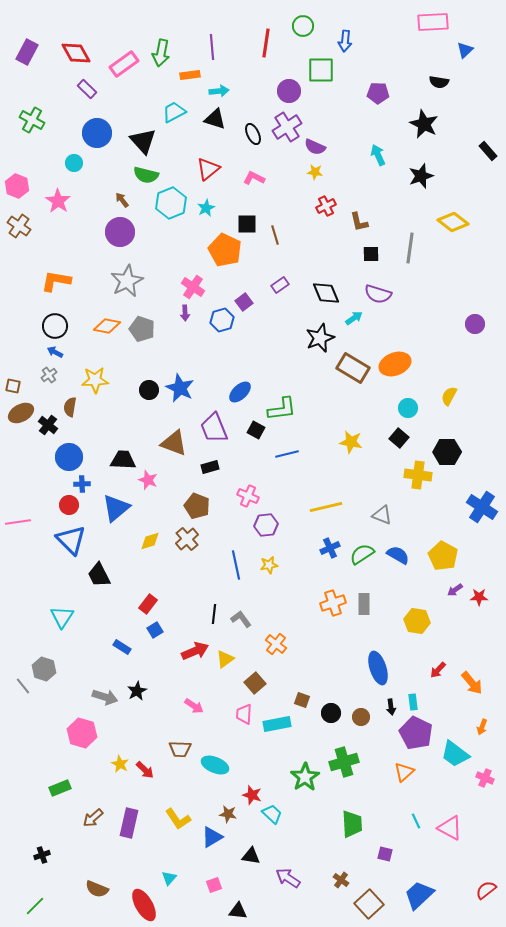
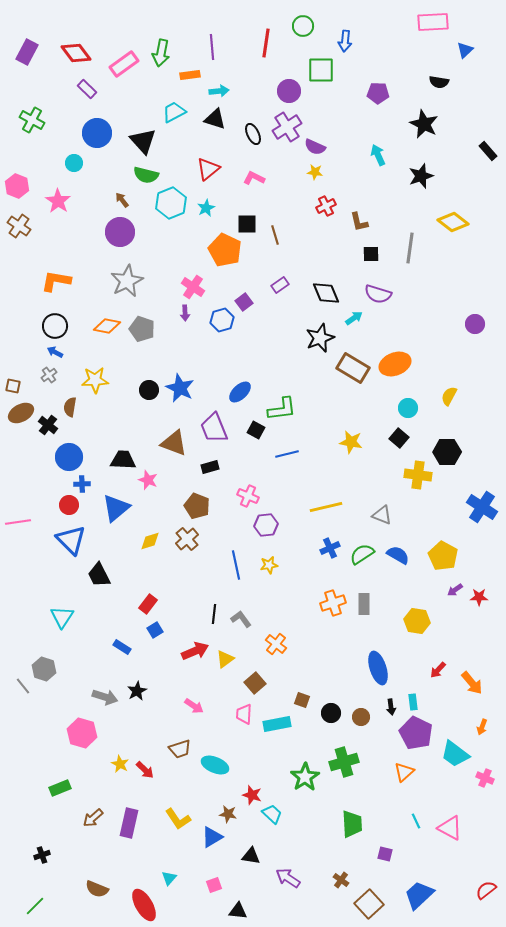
red diamond at (76, 53): rotated 8 degrees counterclockwise
brown trapezoid at (180, 749): rotated 20 degrees counterclockwise
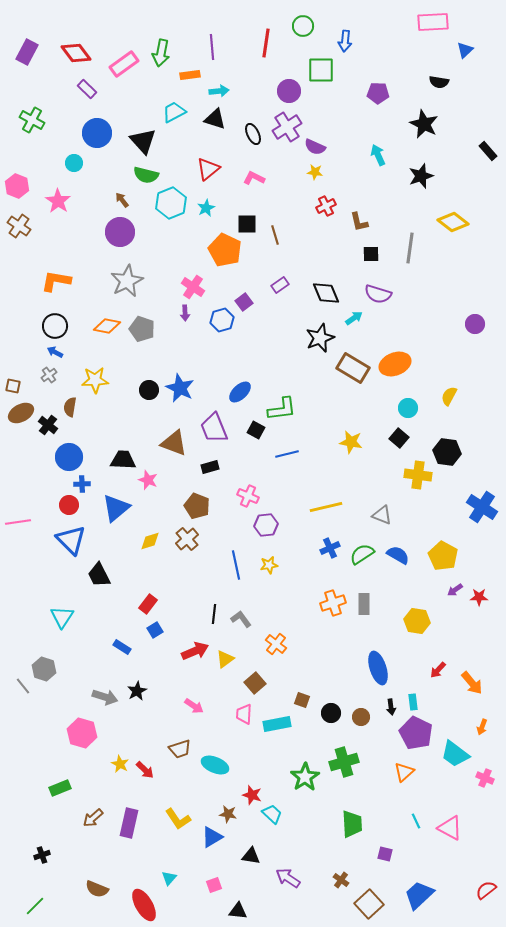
black hexagon at (447, 452): rotated 8 degrees clockwise
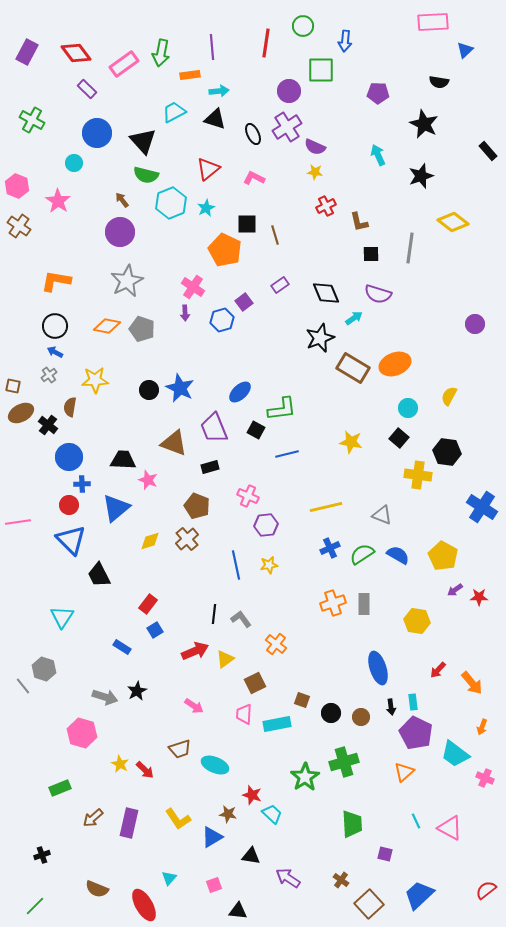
brown square at (255, 683): rotated 15 degrees clockwise
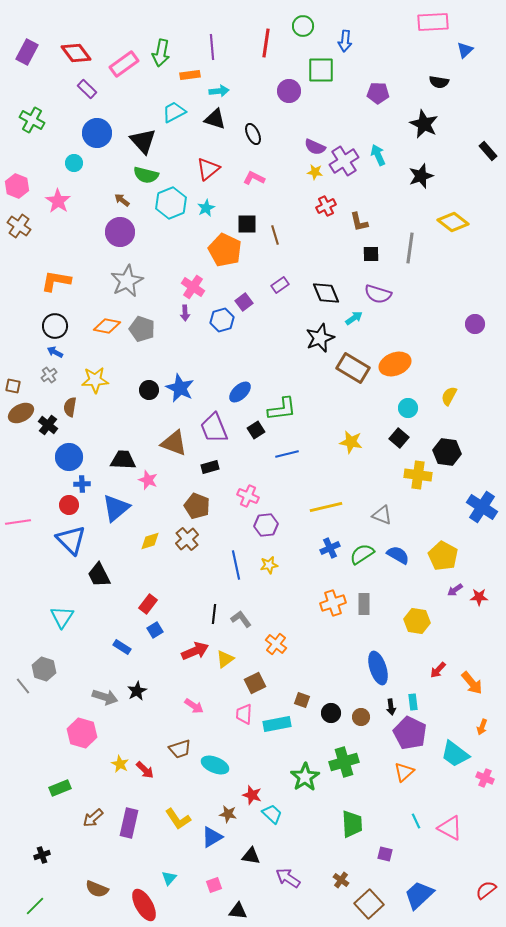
purple cross at (287, 127): moved 57 px right, 34 px down
brown arrow at (122, 200): rotated 14 degrees counterclockwise
black square at (256, 430): rotated 30 degrees clockwise
purple pentagon at (416, 733): moved 6 px left
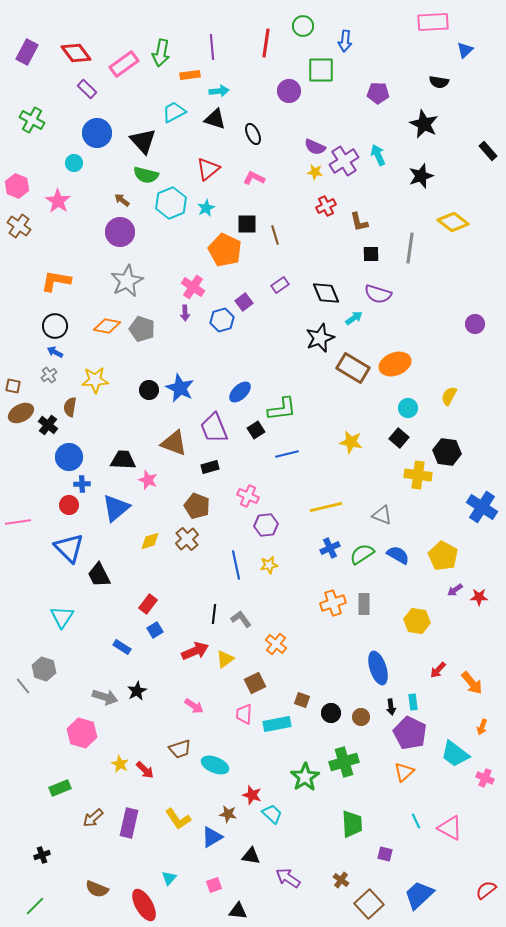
blue triangle at (71, 540): moved 2 px left, 8 px down
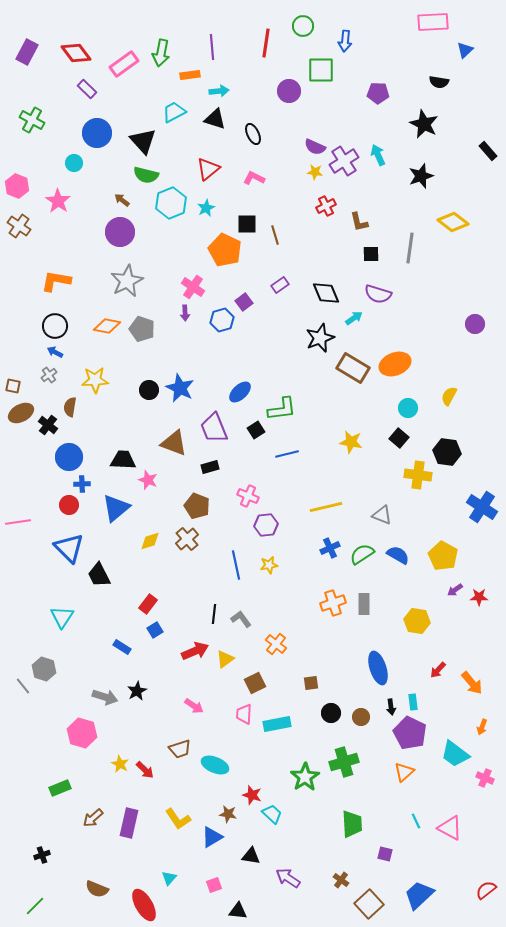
brown square at (302, 700): moved 9 px right, 17 px up; rotated 28 degrees counterclockwise
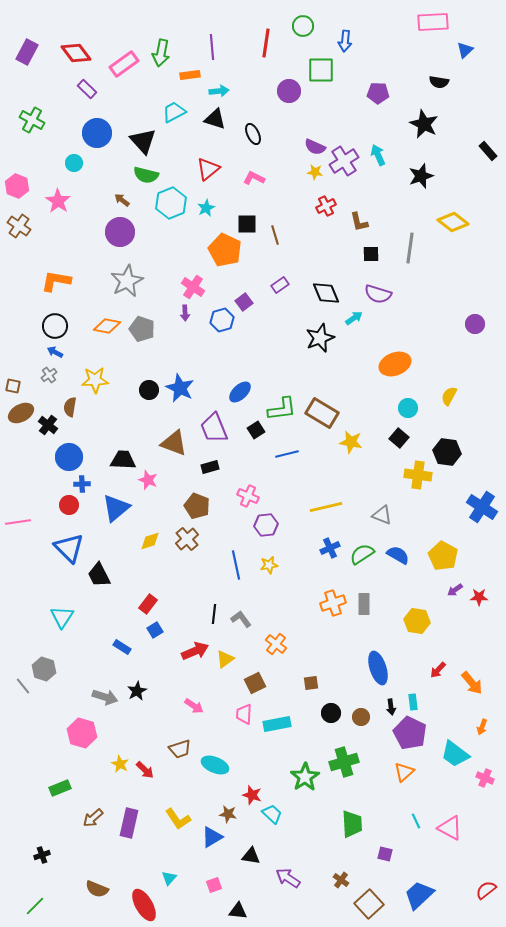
brown rectangle at (353, 368): moved 31 px left, 45 px down
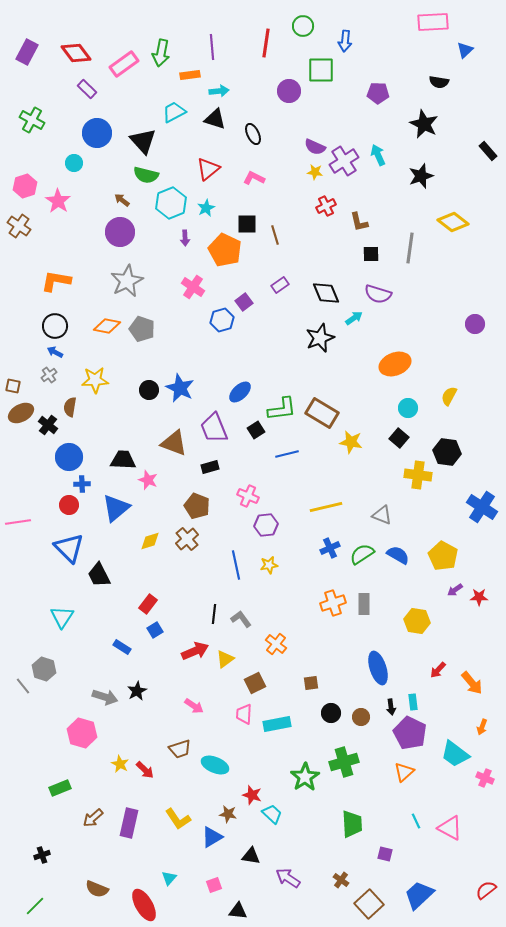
pink hexagon at (17, 186): moved 8 px right; rotated 20 degrees clockwise
purple arrow at (185, 313): moved 75 px up
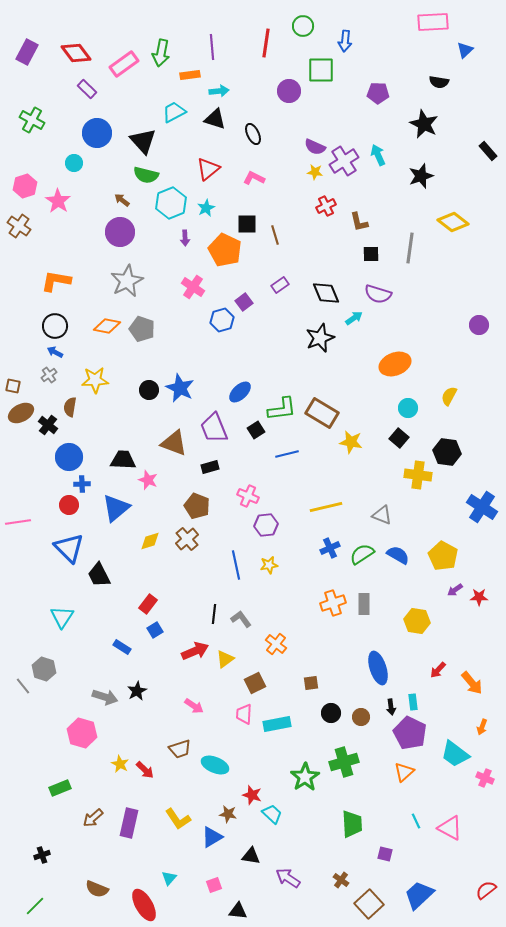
purple circle at (475, 324): moved 4 px right, 1 px down
